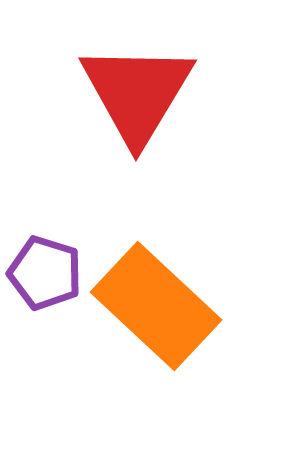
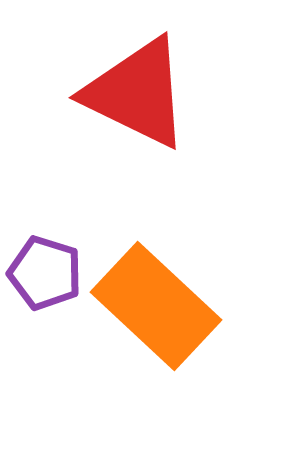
red triangle: rotated 35 degrees counterclockwise
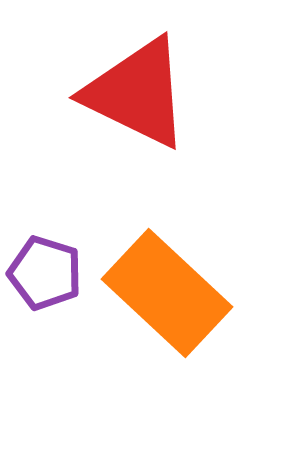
orange rectangle: moved 11 px right, 13 px up
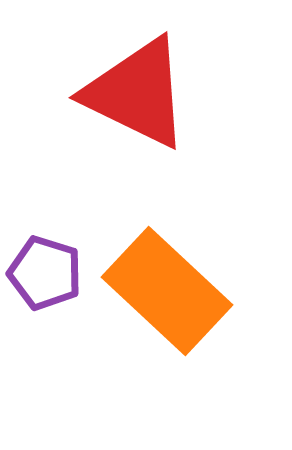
orange rectangle: moved 2 px up
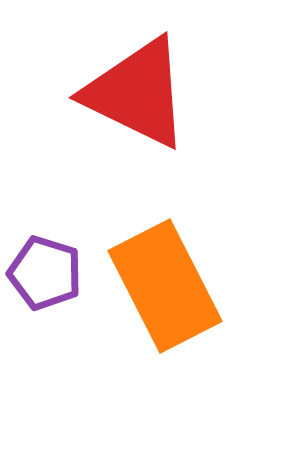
orange rectangle: moved 2 px left, 5 px up; rotated 20 degrees clockwise
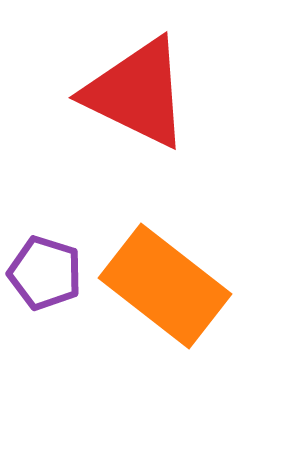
orange rectangle: rotated 25 degrees counterclockwise
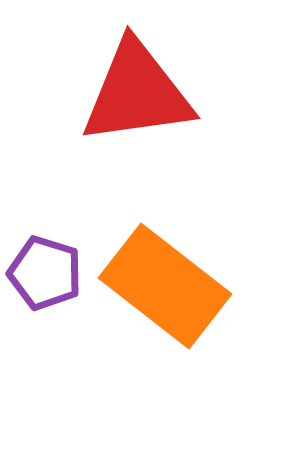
red triangle: rotated 34 degrees counterclockwise
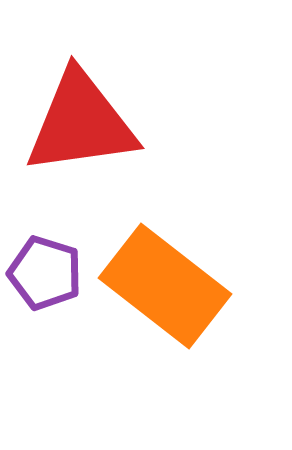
red triangle: moved 56 px left, 30 px down
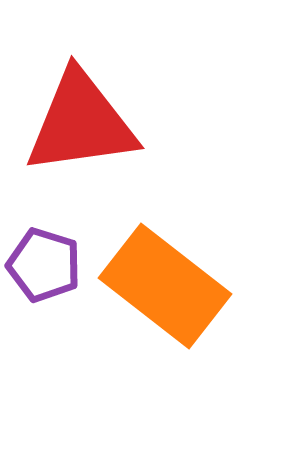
purple pentagon: moved 1 px left, 8 px up
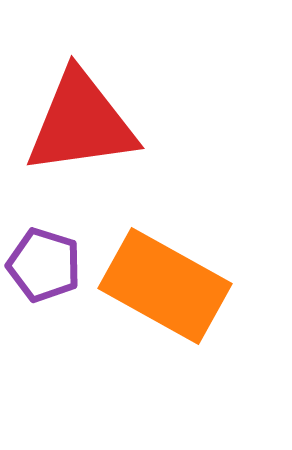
orange rectangle: rotated 9 degrees counterclockwise
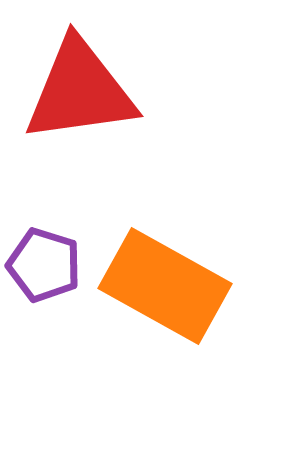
red triangle: moved 1 px left, 32 px up
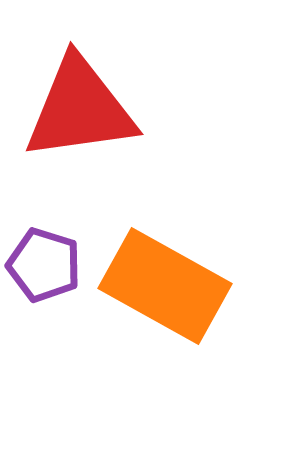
red triangle: moved 18 px down
